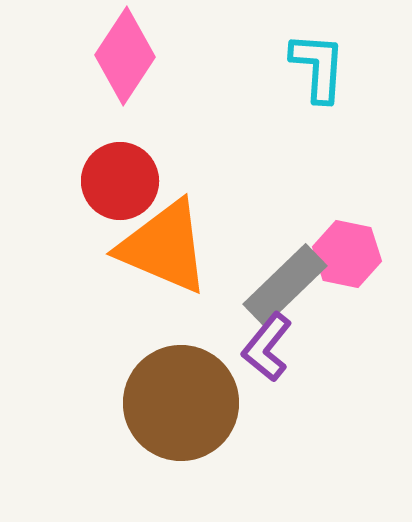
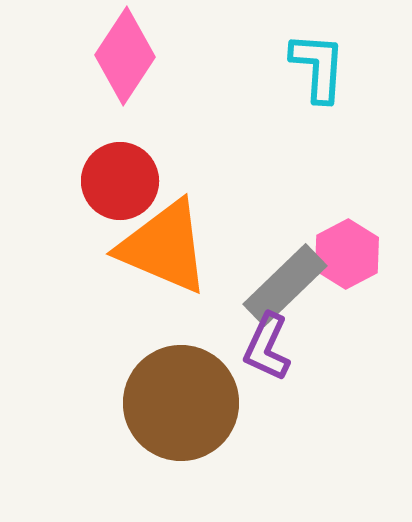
pink hexagon: rotated 20 degrees clockwise
purple L-shape: rotated 14 degrees counterclockwise
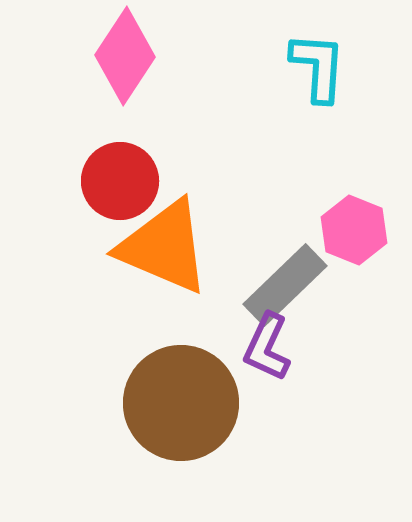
pink hexagon: moved 7 px right, 24 px up; rotated 10 degrees counterclockwise
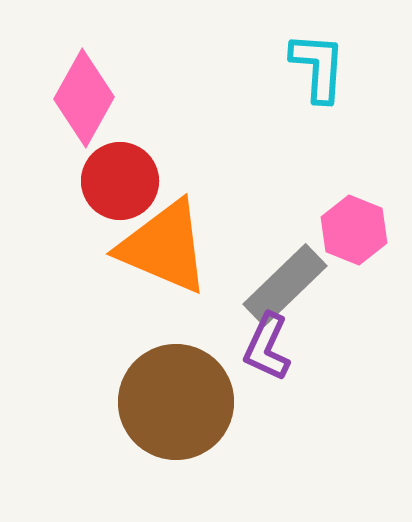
pink diamond: moved 41 px left, 42 px down; rotated 4 degrees counterclockwise
brown circle: moved 5 px left, 1 px up
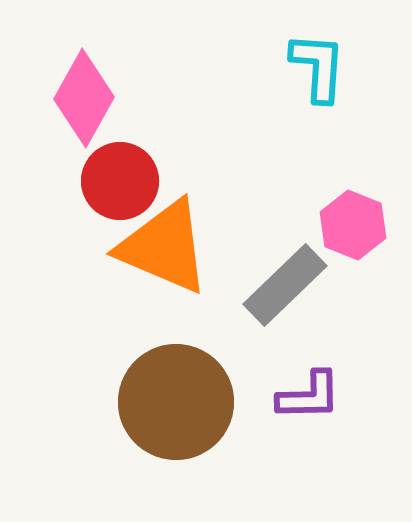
pink hexagon: moved 1 px left, 5 px up
purple L-shape: moved 42 px right, 49 px down; rotated 116 degrees counterclockwise
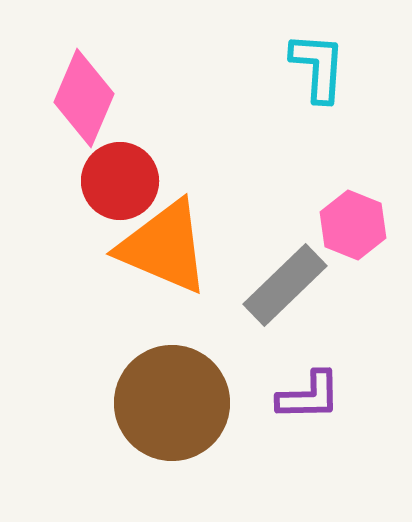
pink diamond: rotated 6 degrees counterclockwise
brown circle: moved 4 px left, 1 px down
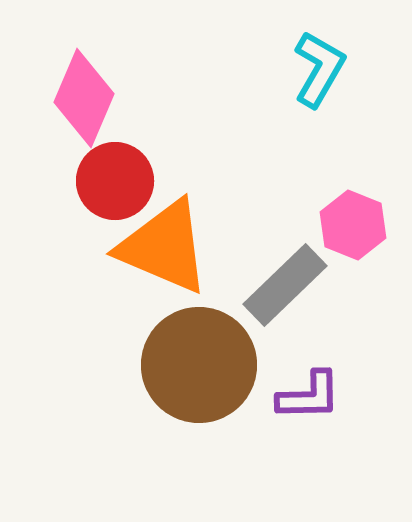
cyan L-shape: moved 1 px right, 2 px down; rotated 26 degrees clockwise
red circle: moved 5 px left
brown circle: moved 27 px right, 38 px up
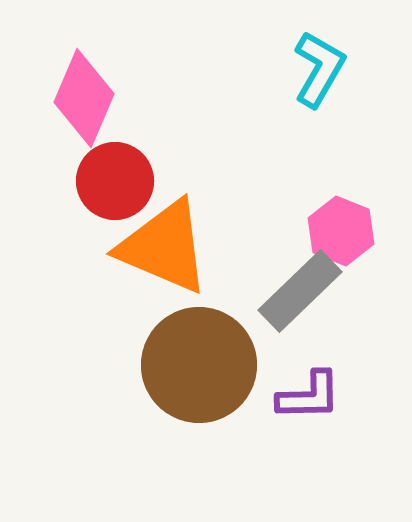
pink hexagon: moved 12 px left, 6 px down
gray rectangle: moved 15 px right, 6 px down
